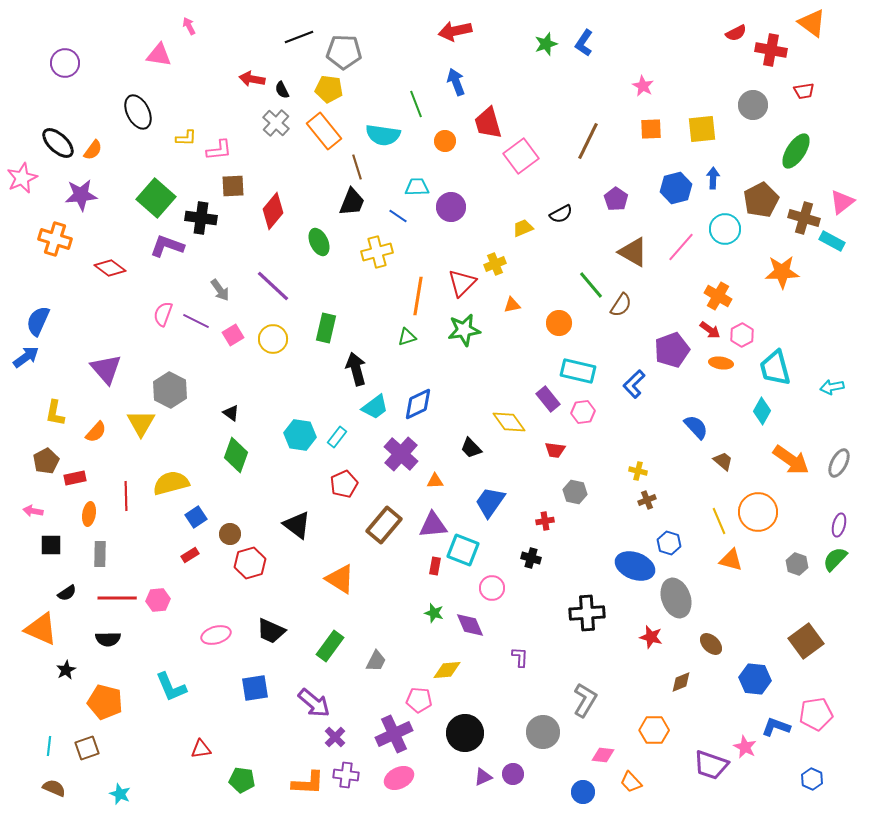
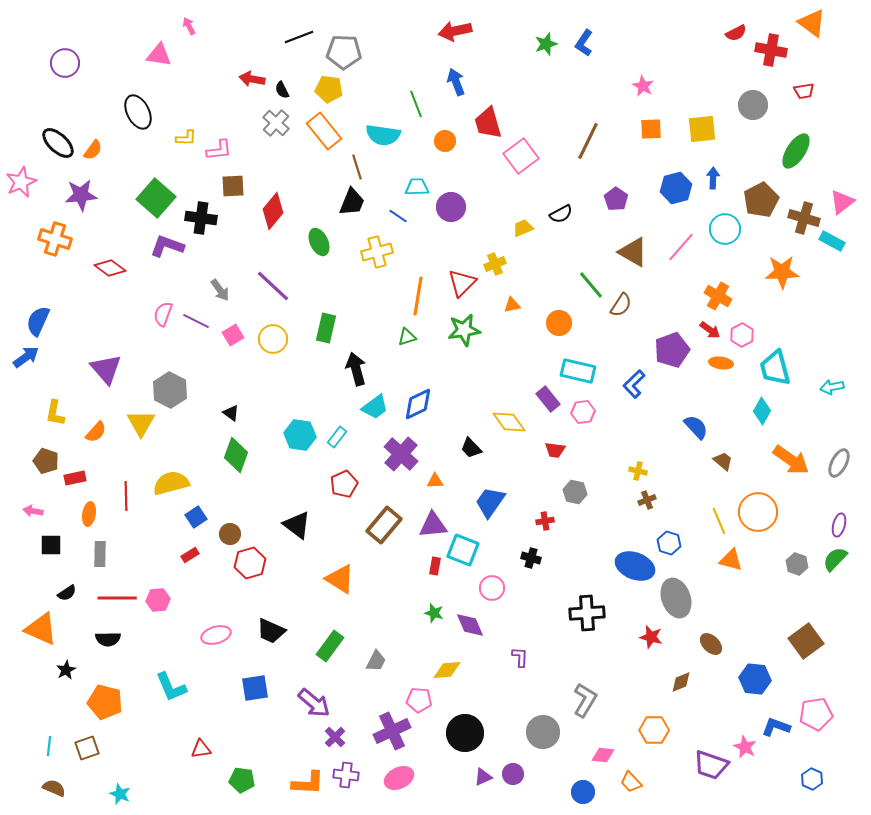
pink star at (22, 178): moved 1 px left, 4 px down
brown pentagon at (46, 461): rotated 25 degrees counterclockwise
purple cross at (394, 734): moved 2 px left, 3 px up
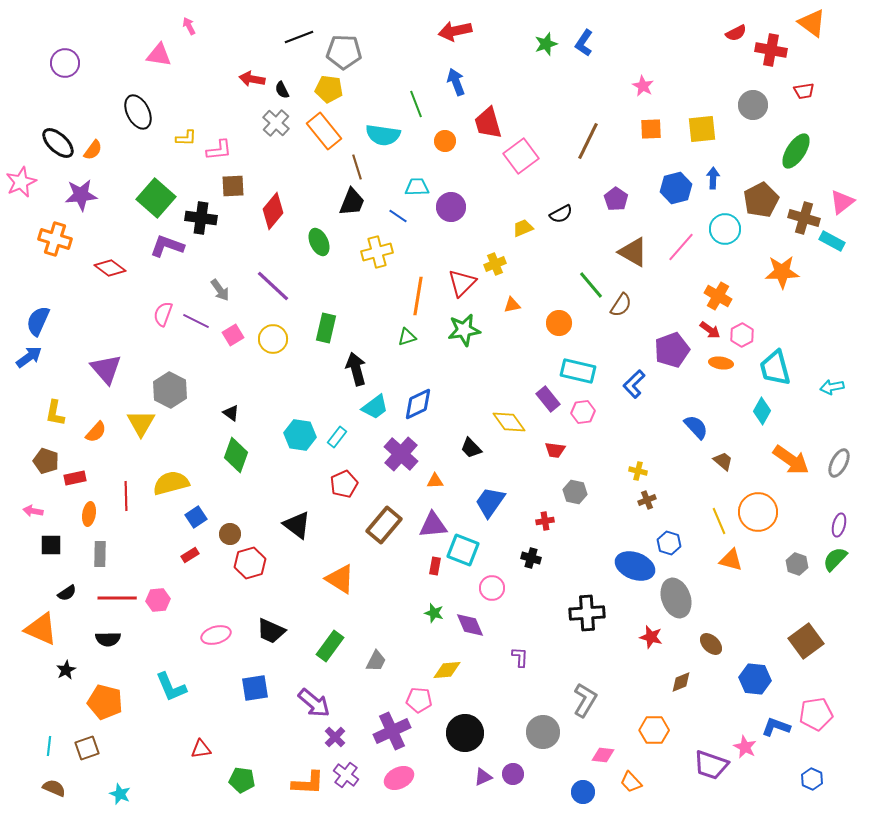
blue arrow at (26, 357): moved 3 px right
purple cross at (346, 775): rotated 30 degrees clockwise
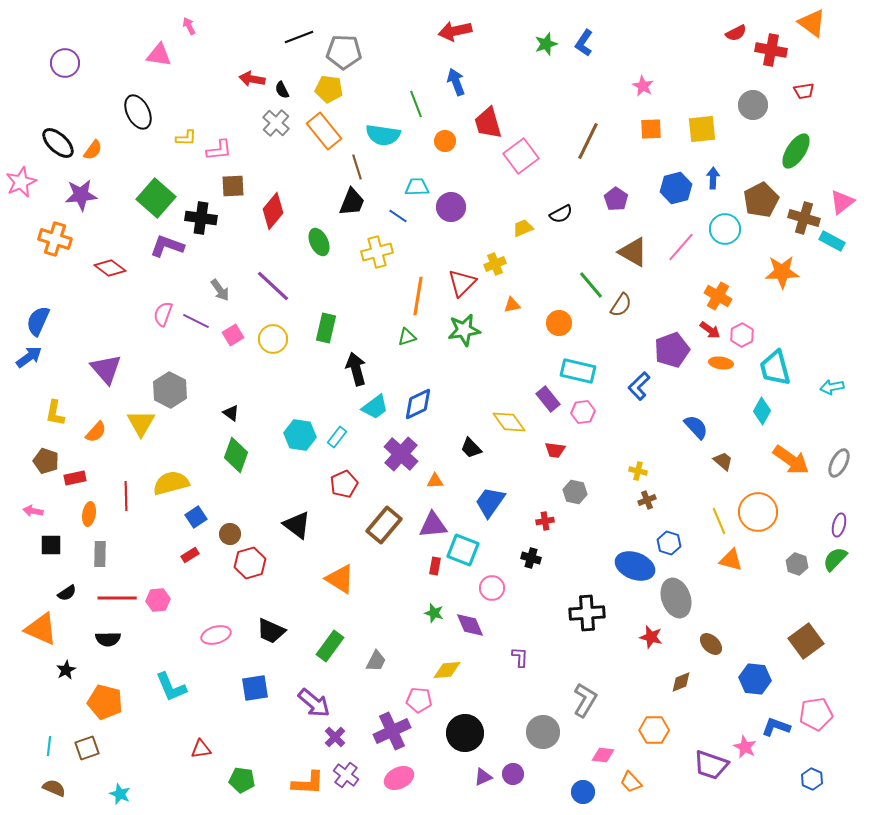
blue L-shape at (634, 384): moved 5 px right, 2 px down
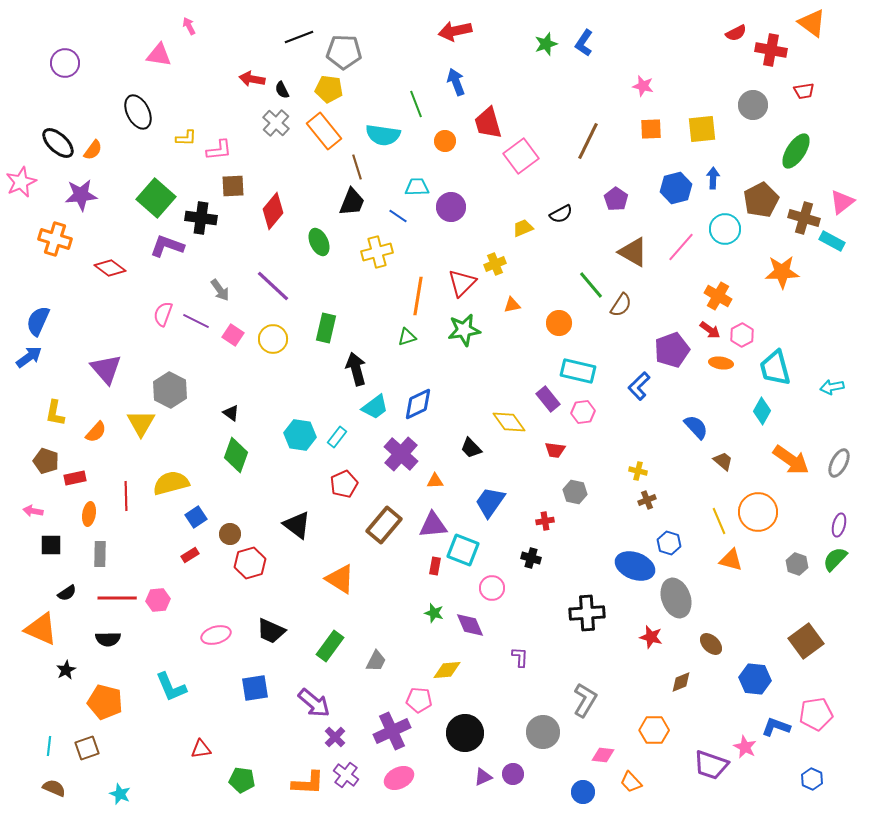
pink star at (643, 86): rotated 15 degrees counterclockwise
pink square at (233, 335): rotated 25 degrees counterclockwise
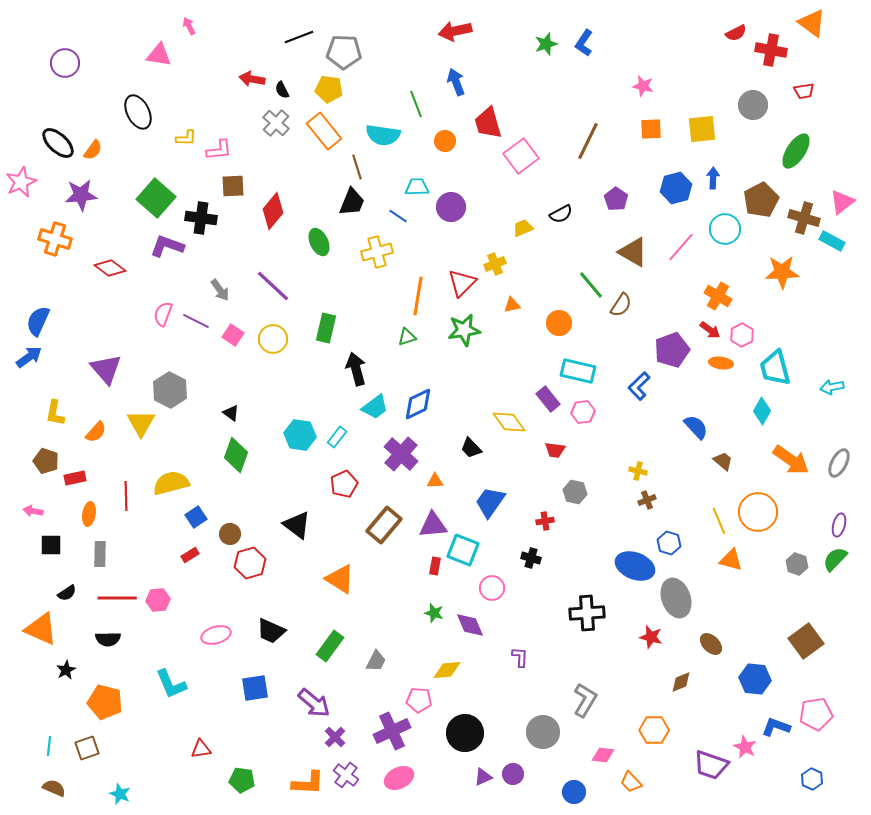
cyan L-shape at (171, 687): moved 3 px up
blue circle at (583, 792): moved 9 px left
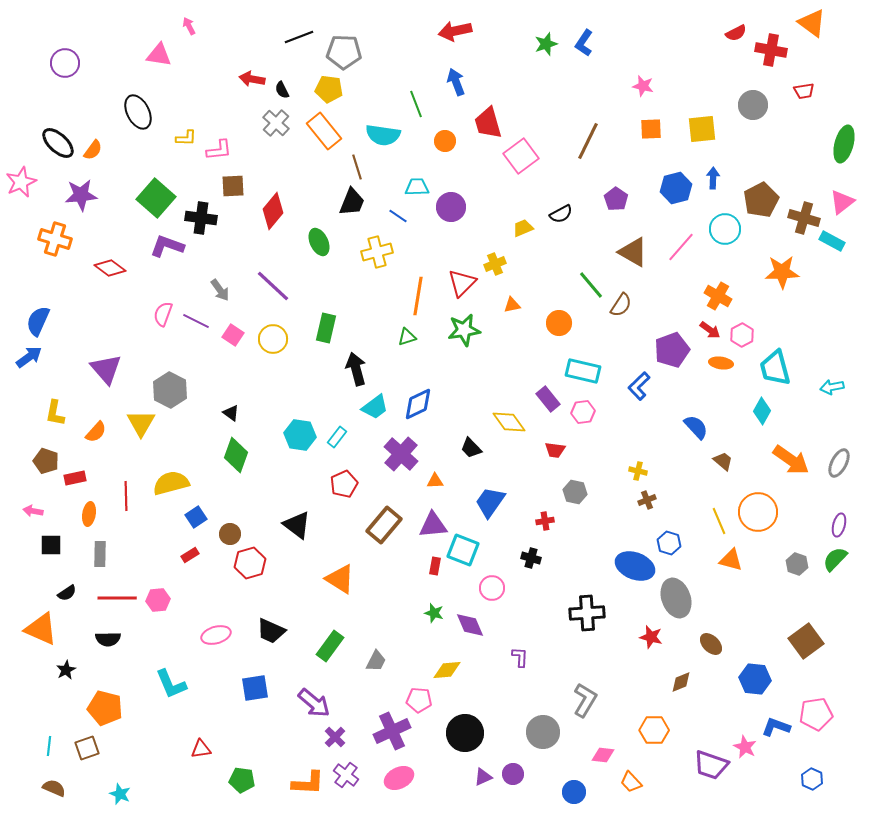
green ellipse at (796, 151): moved 48 px right, 7 px up; rotated 18 degrees counterclockwise
cyan rectangle at (578, 371): moved 5 px right
orange pentagon at (105, 702): moved 6 px down
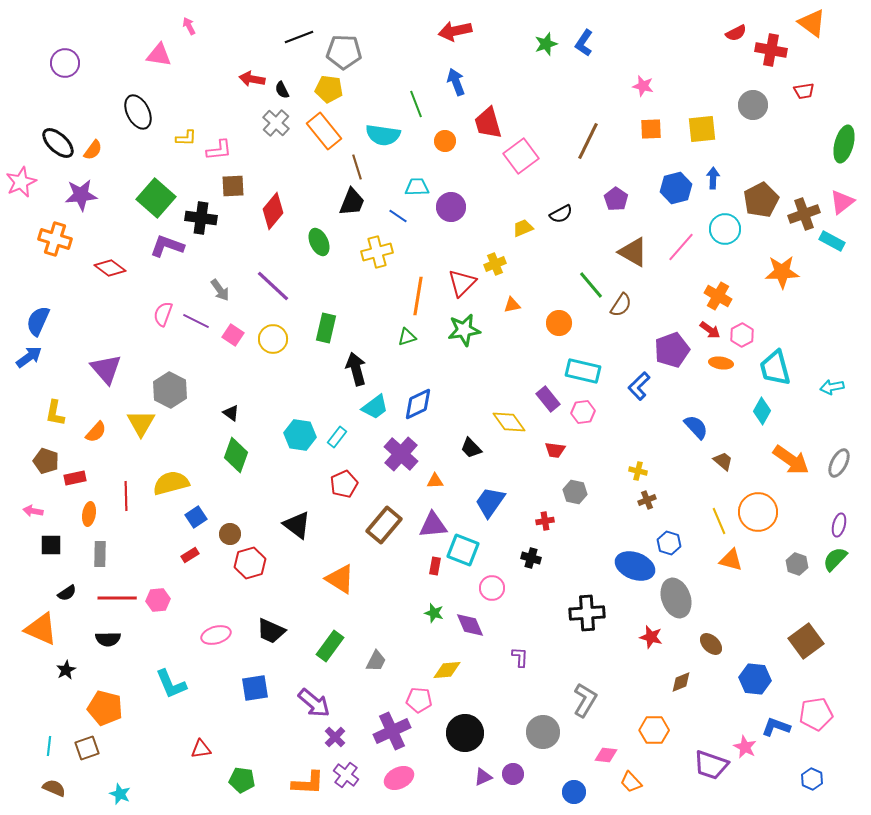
brown cross at (804, 218): moved 4 px up; rotated 36 degrees counterclockwise
pink diamond at (603, 755): moved 3 px right
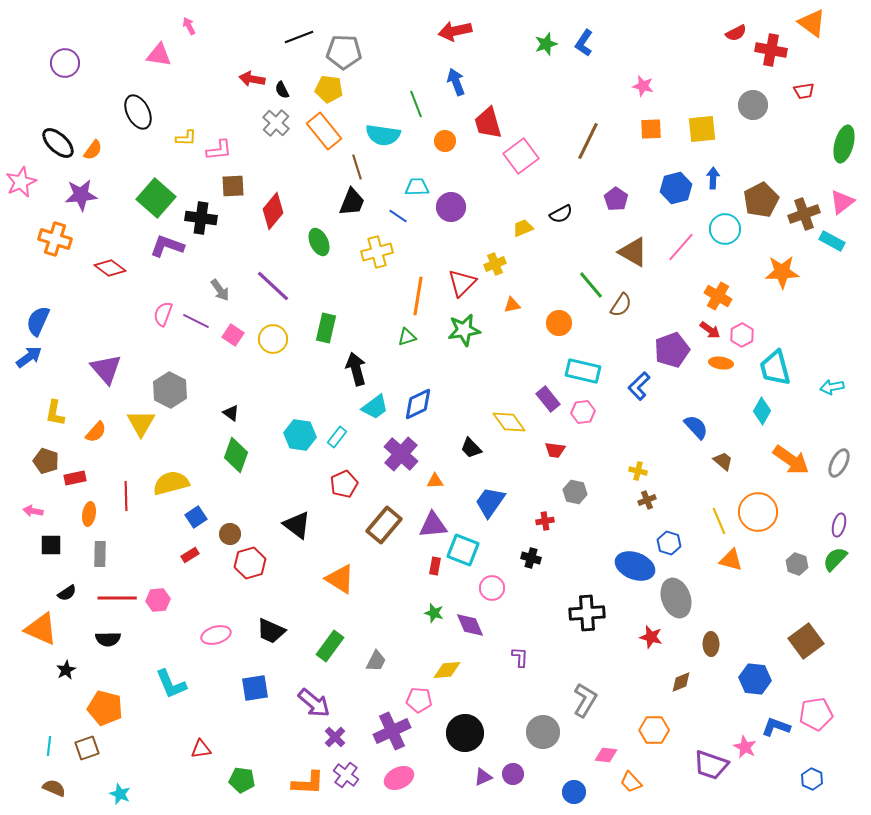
brown ellipse at (711, 644): rotated 45 degrees clockwise
